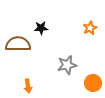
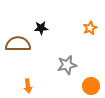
orange circle: moved 2 px left, 3 px down
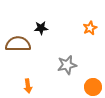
orange circle: moved 2 px right, 1 px down
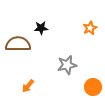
orange arrow: rotated 48 degrees clockwise
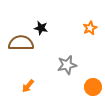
black star: rotated 16 degrees clockwise
brown semicircle: moved 3 px right, 1 px up
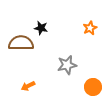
orange arrow: rotated 24 degrees clockwise
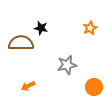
orange circle: moved 1 px right
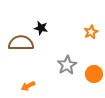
orange star: moved 1 px right, 4 px down
gray star: rotated 18 degrees counterclockwise
orange circle: moved 13 px up
